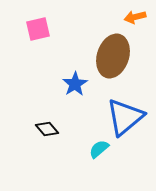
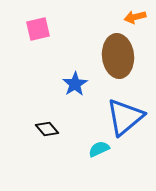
brown ellipse: moved 5 px right; rotated 24 degrees counterclockwise
cyan semicircle: rotated 15 degrees clockwise
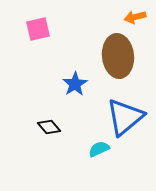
black diamond: moved 2 px right, 2 px up
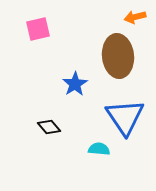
blue triangle: rotated 24 degrees counterclockwise
cyan semicircle: rotated 30 degrees clockwise
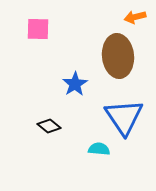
pink square: rotated 15 degrees clockwise
blue triangle: moved 1 px left
black diamond: moved 1 px up; rotated 10 degrees counterclockwise
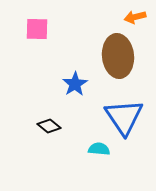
pink square: moved 1 px left
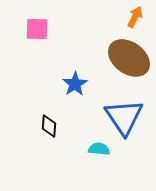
orange arrow: rotated 130 degrees clockwise
brown ellipse: moved 11 px right, 2 px down; rotated 48 degrees counterclockwise
black diamond: rotated 55 degrees clockwise
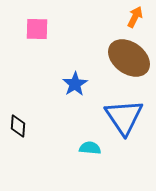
black diamond: moved 31 px left
cyan semicircle: moved 9 px left, 1 px up
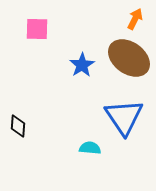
orange arrow: moved 2 px down
blue star: moved 7 px right, 19 px up
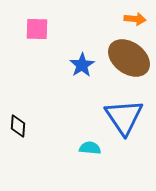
orange arrow: rotated 70 degrees clockwise
